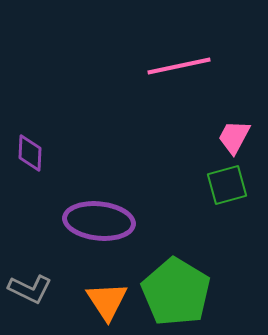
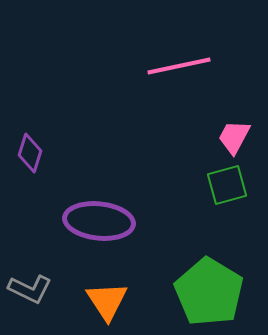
purple diamond: rotated 15 degrees clockwise
green pentagon: moved 33 px right
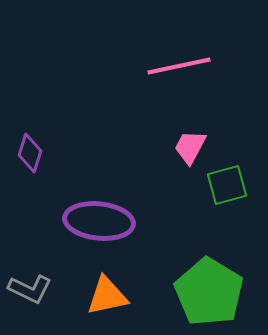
pink trapezoid: moved 44 px left, 10 px down
orange triangle: moved 5 px up; rotated 51 degrees clockwise
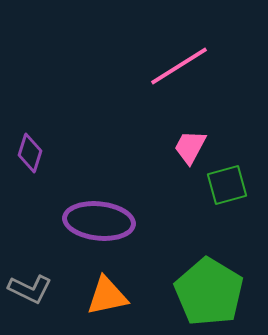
pink line: rotated 20 degrees counterclockwise
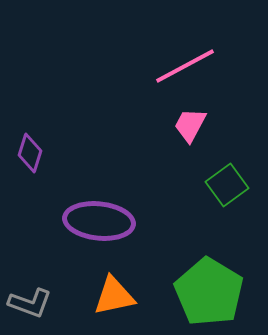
pink line: moved 6 px right; rotated 4 degrees clockwise
pink trapezoid: moved 22 px up
green square: rotated 21 degrees counterclockwise
gray L-shape: moved 14 px down; rotated 6 degrees counterclockwise
orange triangle: moved 7 px right
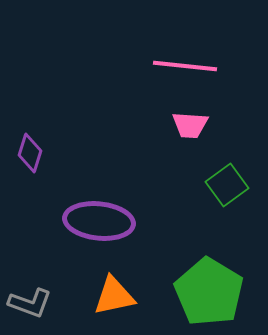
pink line: rotated 34 degrees clockwise
pink trapezoid: rotated 114 degrees counterclockwise
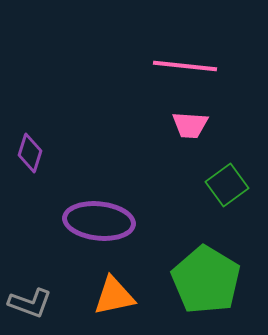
green pentagon: moved 3 px left, 12 px up
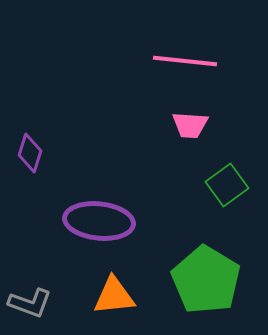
pink line: moved 5 px up
orange triangle: rotated 6 degrees clockwise
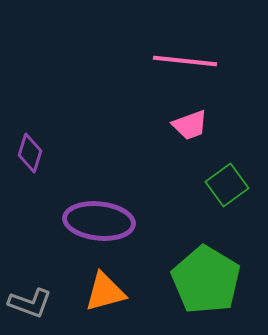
pink trapezoid: rotated 24 degrees counterclockwise
orange triangle: moved 9 px left, 4 px up; rotated 9 degrees counterclockwise
